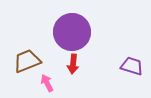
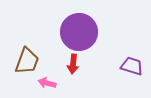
purple circle: moved 7 px right
brown trapezoid: rotated 132 degrees clockwise
pink arrow: rotated 48 degrees counterclockwise
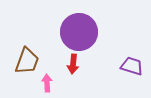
pink arrow: rotated 72 degrees clockwise
